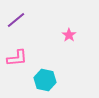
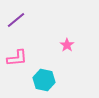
pink star: moved 2 px left, 10 px down
cyan hexagon: moved 1 px left
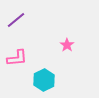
cyan hexagon: rotated 20 degrees clockwise
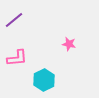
purple line: moved 2 px left
pink star: moved 2 px right, 1 px up; rotated 24 degrees counterclockwise
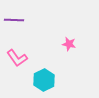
purple line: rotated 42 degrees clockwise
pink L-shape: rotated 60 degrees clockwise
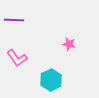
cyan hexagon: moved 7 px right
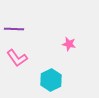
purple line: moved 9 px down
